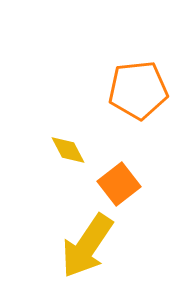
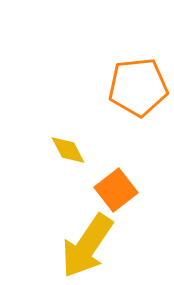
orange pentagon: moved 3 px up
orange square: moved 3 px left, 6 px down
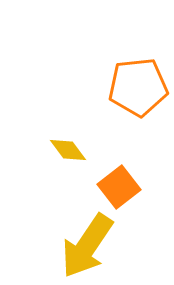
yellow diamond: rotated 9 degrees counterclockwise
orange square: moved 3 px right, 3 px up
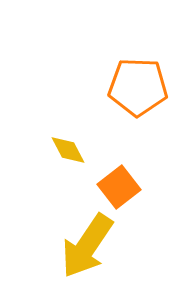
orange pentagon: rotated 8 degrees clockwise
yellow diamond: rotated 9 degrees clockwise
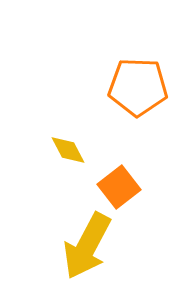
yellow arrow: rotated 6 degrees counterclockwise
